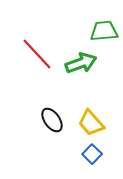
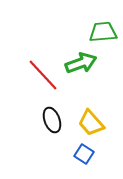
green trapezoid: moved 1 px left, 1 px down
red line: moved 6 px right, 21 px down
black ellipse: rotated 15 degrees clockwise
blue square: moved 8 px left; rotated 12 degrees counterclockwise
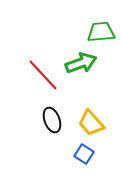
green trapezoid: moved 2 px left
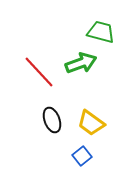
green trapezoid: rotated 20 degrees clockwise
red line: moved 4 px left, 3 px up
yellow trapezoid: rotated 12 degrees counterclockwise
blue square: moved 2 px left, 2 px down; rotated 18 degrees clockwise
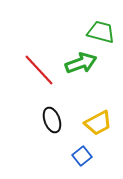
red line: moved 2 px up
yellow trapezoid: moved 7 px right; rotated 64 degrees counterclockwise
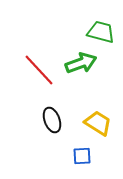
yellow trapezoid: rotated 120 degrees counterclockwise
blue square: rotated 36 degrees clockwise
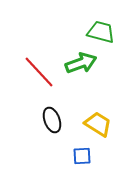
red line: moved 2 px down
yellow trapezoid: moved 1 px down
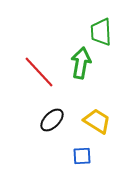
green trapezoid: rotated 108 degrees counterclockwise
green arrow: rotated 60 degrees counterclockwise
black ellipse: rotated 65 degrees clockwise
yellow trapezoid: moved 1 px left, 3 px up
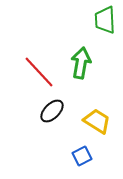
green trapezoid: moved 4 px right, 12 px up
black ellipse: moved 9 px up
blue square: rotated 24 degrees counterclockwise
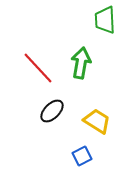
red line: moved 1 px left, 4 px up
